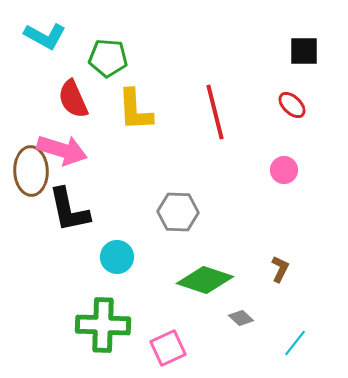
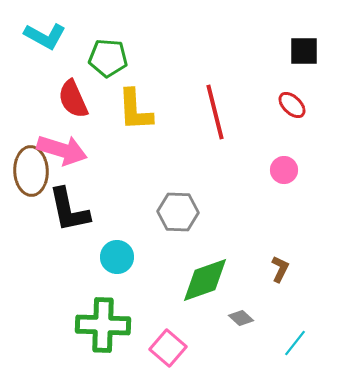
green diamond: rotated 38 degrees counterclockwise
pink square: rotated 24 degrees counterclockwise
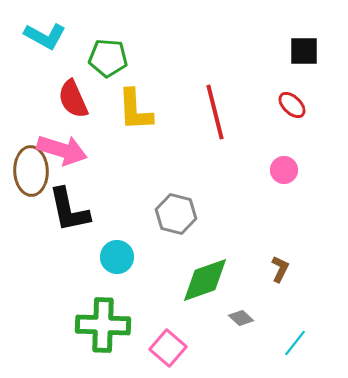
gray hexagon: moved 2 px left, 2 px down; rotated 12 degrees clockwise
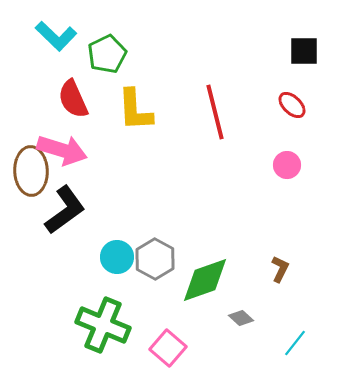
cyan L-shape: moved 11 px right; rotated 15 degrees clockwise
green pentagon: moved 1 px left, 4 px up; rotated 30 degrees counterclockwise
pink circle: moved 3 px right, 5 px up
black L-shape: moved 4 px left; rotated 114 degrees counterclockwise
gray hexagon: moved 21 px left, 45 px down; rotated 15 degrees clockwise
green cross: rotated 20 degrees clockwise
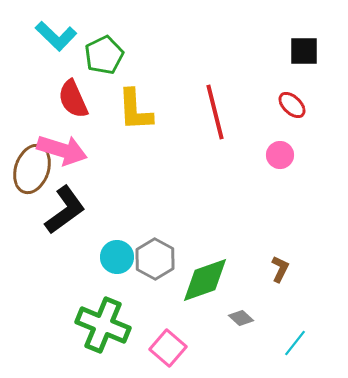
green pentagon: moved 3 px left, 1 px down
pink circle: moved 7 px left, 10 px up
brown ellipse: moved 1 px right, 2 px up; rotated 21 degrees clockwise
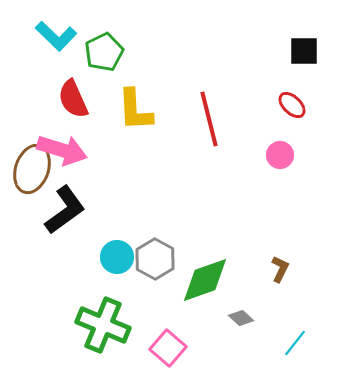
green pentagon: moved 3 px up
red line: moved 6 px left, 7 px down
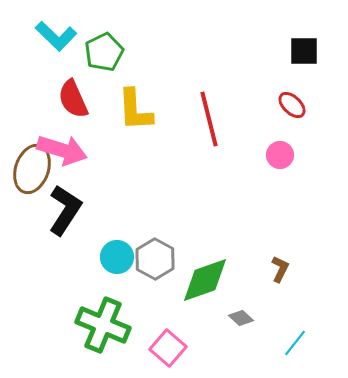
black L-shape: rotated 21 degrees counterclockwise
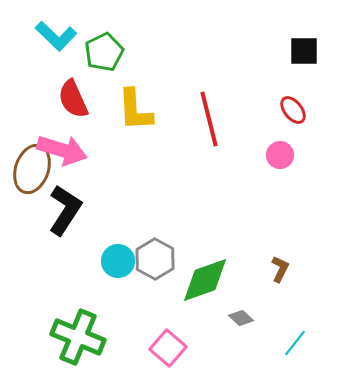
red ellipse: moved 1 px right, 5 px down; rotated 8 degrees clockwise
cyan circle: moved 1 px right, 4 px down
green cross: moved 25 px left, 12 px down
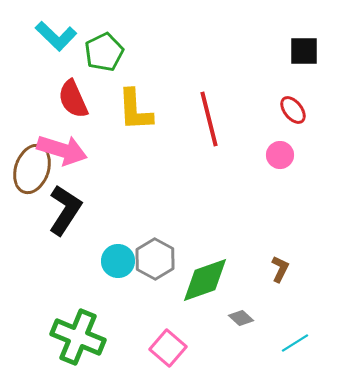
cyan line: rotated 20 degrees clockwise
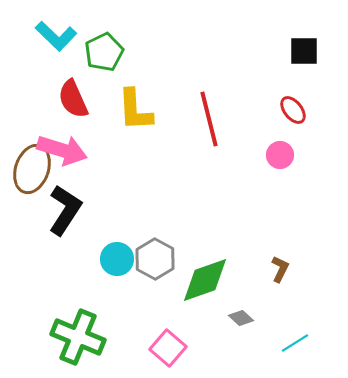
cyan circle: moved 1 px left, 2 px up
